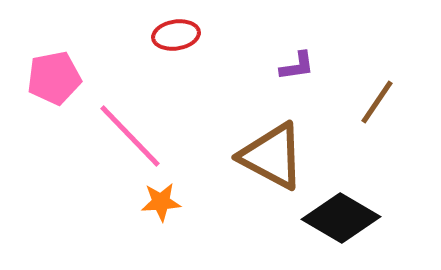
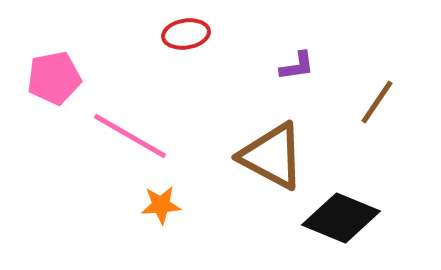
red ellipse: moved 10 px right, 1 px up
pink line: rotated 16 degrees counterclockwise
orange star: moved 3 px down
black diamond: rotated 8 degrees counterclockwise
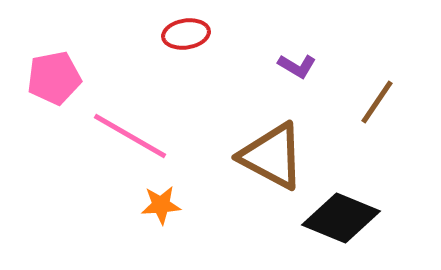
purple L-shape: rotated 39 degrees clockwise
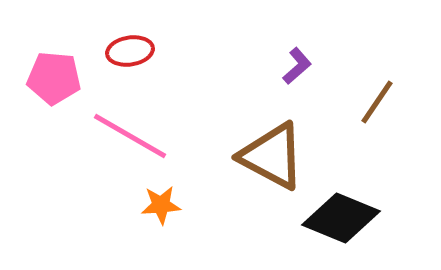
red ellipse: moved 56 px left, 17 px down
purple L-shape: rotated 72 degrees counterclockwise
pink pentagon: rotated 16 degrees clockwise
